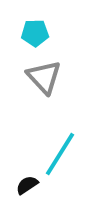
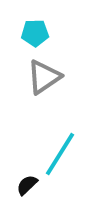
gray triangle: rotated 39 degrees clockwise
black semicircle: rotated 10 degrees counterclockwise
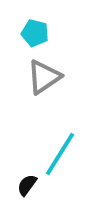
cyan pentagon: rotated 16 degrees clockwise
black semicircle: rotated 10 degrees counterclockwise
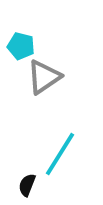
cyan pentagon: moved 14 px left, 13 px down
black semicircle: rotated 15 degrees counterclockwise
